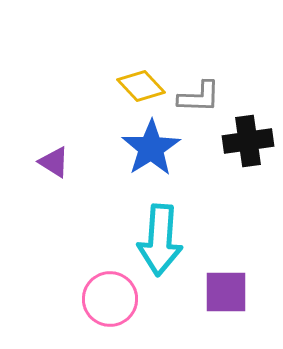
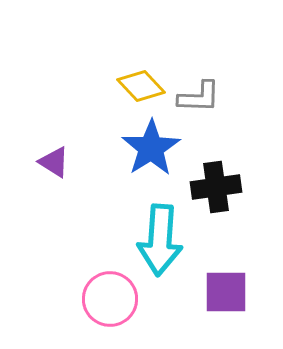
black cross: moved 32 px left, 46 px down
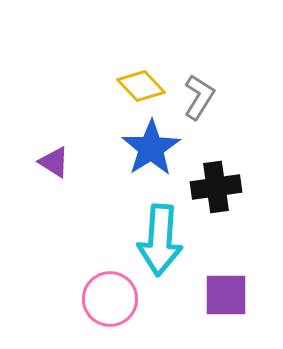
gray L-shape: rotated 60 degrees counterclockwise
purple square: moved 3 px down
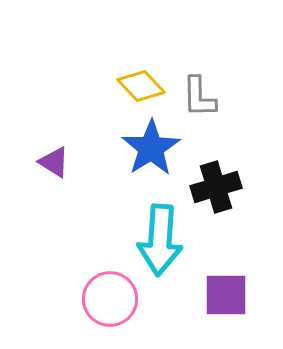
gray L-shape: rotated 147 degrees clockwise
black cross: rotated 9 degrees counterclockwise
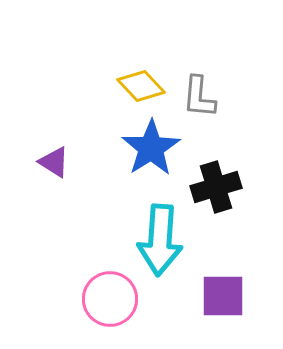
gray L-shape: rotated 6 degrees clockwise
purple square: moved 3 px left, 1 px down
